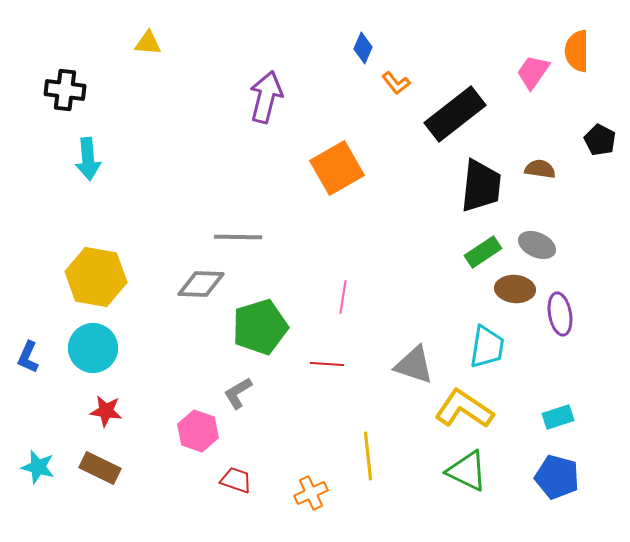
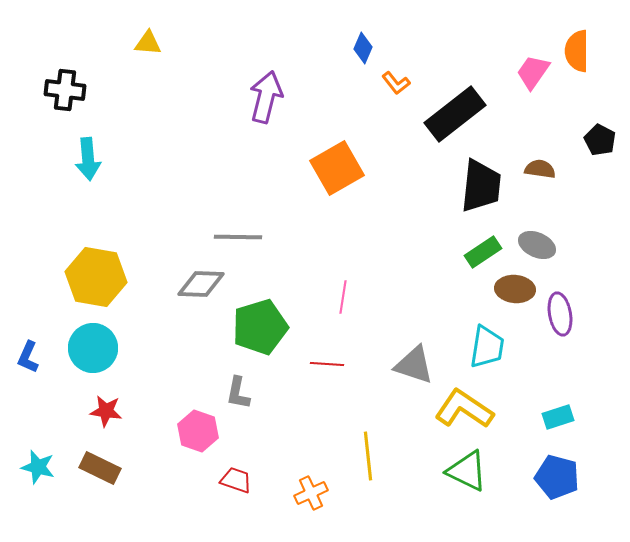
gray L-shape: rotated 48 degrees counterclockwise
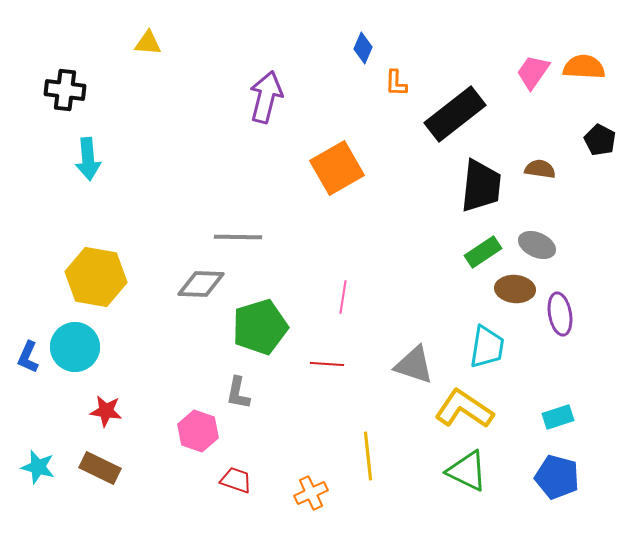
orange semicircle: moved 7 px right, 16 px down; rotated 93 degrees clockwise
orange L-shape: rotated 40 degrees clockwise
cyan circle: moved 18 px left, 1 px up
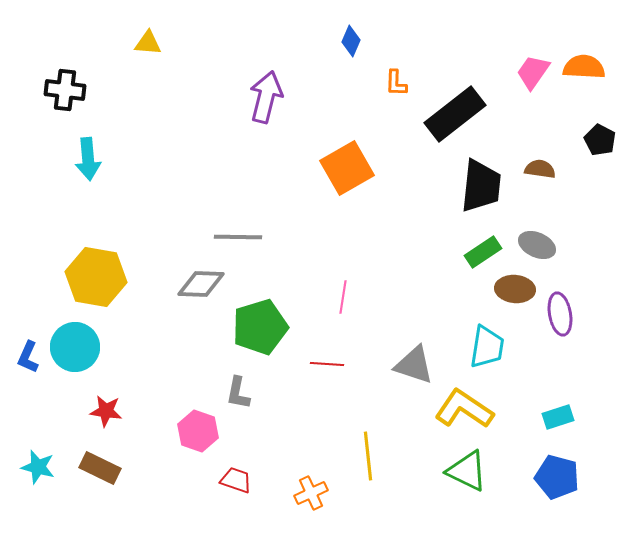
blue diamond: moved 12 px left, 7 px up
orange square: moved 10 px right
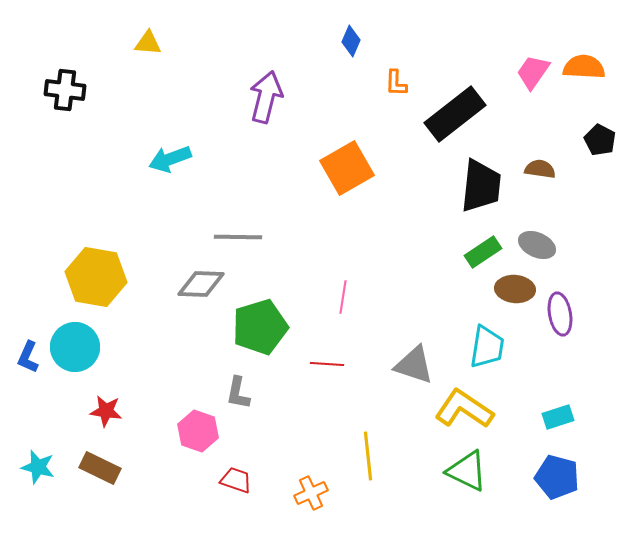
cyan arrow: moved 82 px right; rotated 75 degrees clockwise
